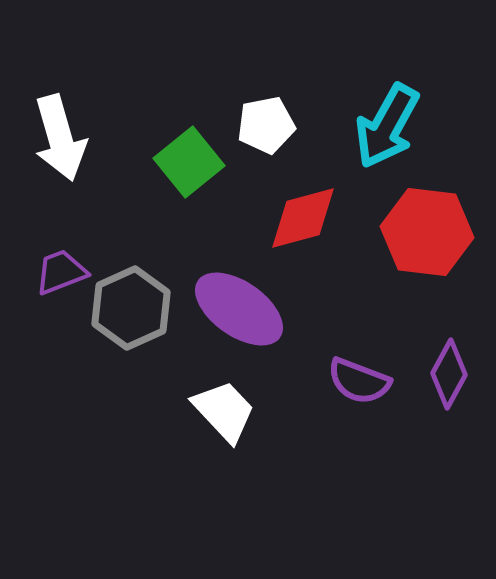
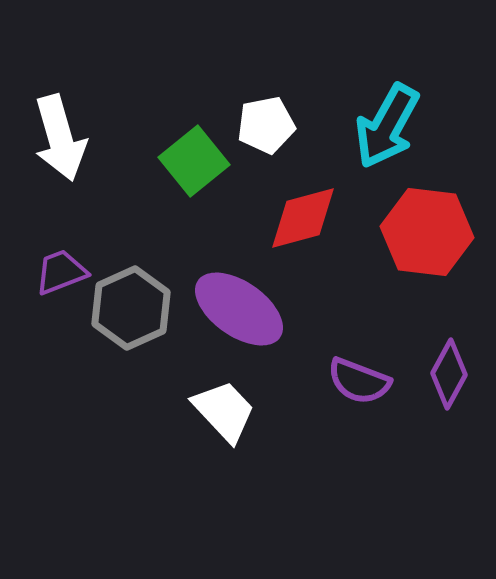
green square: moved 5 px right, 1 px up
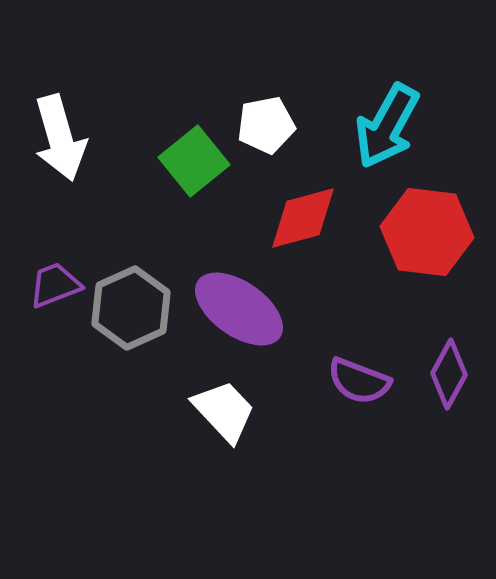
purple trapezoid: moved 6 px left, 13 px down
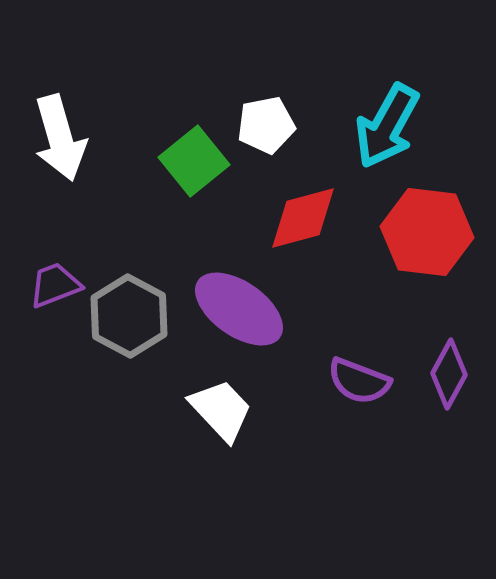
gray hexagon: moved 2 px left, 8 px down; rotated 8 degrees counterclockwise
white trapezoid: moved 3 px left, 1 px up
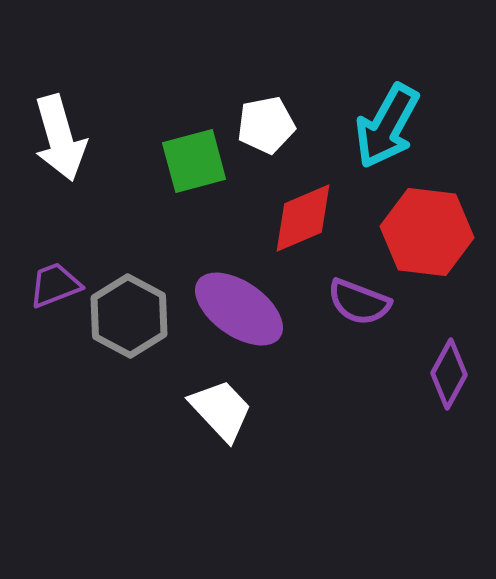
green square: rotated 24 degrees clockwise
red diamond: rotated 8 degrees counterclockwise
purple semicircle: moved 79 px up
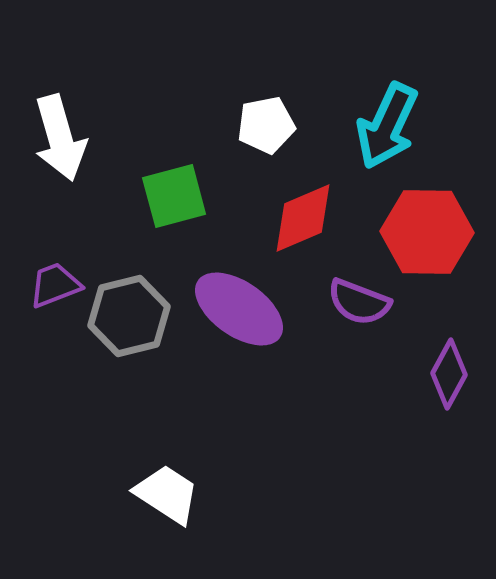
cyan arrow: rotated 4 degrees counterclockwise
green square: moved 20 px left, 35 px down
red hexagon: rotated 6 degrees counterclockwise
gray hexagon: rotated 18 degrees clockwise
white trapezoid: moved 54 px left, 84 px down; rotated 14 degrees counterclockwise
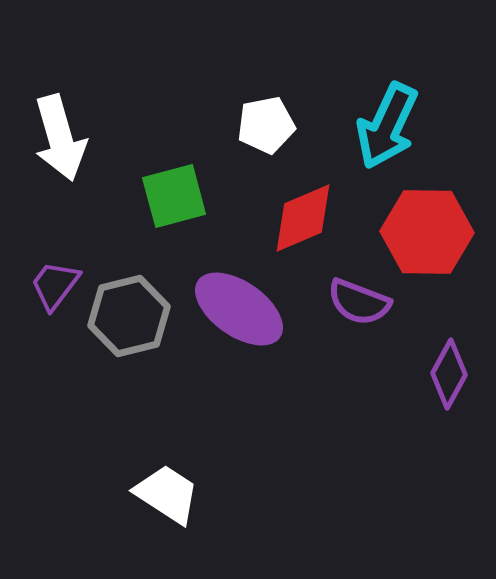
purple trapezoid: rotated 32 degrees counterclockwise
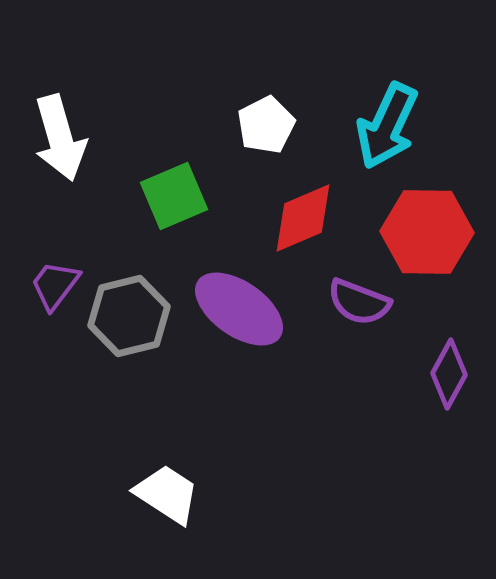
white pentagon: rotated 16 degrees counterclockwise
green square: rotated 8 degrees counterclockwise
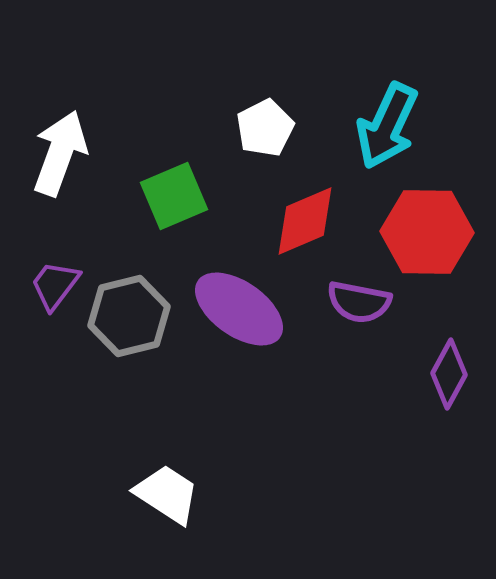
white pentagon: moved 1 px left, 3 px down
white arrow: moved 15 px down; rotated 144 degrees counterclockwise
red diamond: moved 2 px right, 3 px down
purple semicircle: rotated 10 degrees counterclockwise
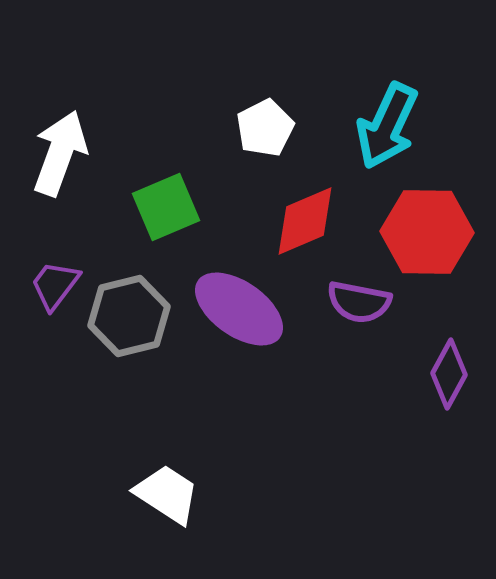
green square: moved 8 px left, 11 px down
